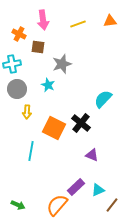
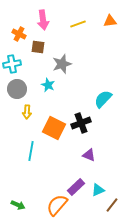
black cross: rotated 30 degrees clockwise
purple triangle: moved 3 px left
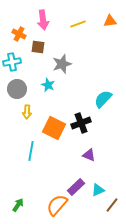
cyan cross: moved 2 px up
green arrow: rotated 80 degrees counterclockwise
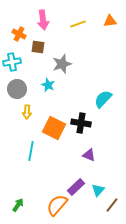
black cross: rotated 30 degrees clockwise
cyan triangle: rotated 24 degrees counterclockwise
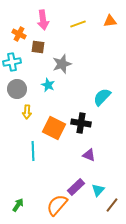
cyan semicircle: moved 1 px left, 2 px up
cyan line: moved 2 px right; rotated 12 degrees counterclockwise
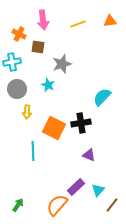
black cross: rotated 18 degrees counterclockwise
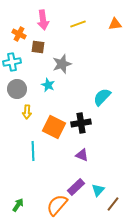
orange triangle: moved 5 px right, 3 px down
orange square: moved 1 px up
purple triangle: moved 7 px left
brown line: moved 1 px right, 1 px up
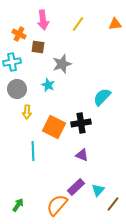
yellow line: rotated 35 degrees counterclockwise
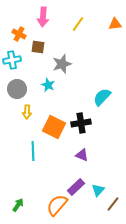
pink arrow: moved 3 px up; rotated 12 degrees clockwise
cyan cross: moved 2 px up
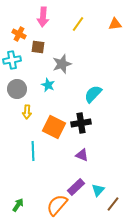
cyan semicircle: moved 9 px left, 3 px up
